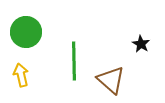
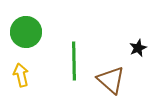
black star: moved 3 px left, 4 px down; rotated 18 degrees clockwise
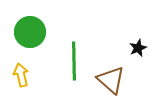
green circle: moved 4 px right
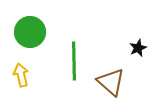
brown triangle: moved 2 px down
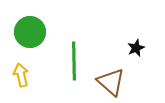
black star: moved 2 px left
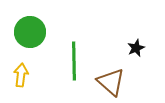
yellow arrow: rotated 20 degrees clockwise
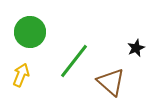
green line: rotated 39 degrees clockwise
yellow arrow: rotated 15 degrees clockwise
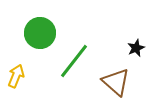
green circle: moved 10 px right, 1 px down
yellow arrow: moved 5 px left, 1 px down
brown triangle: moved 5 px right
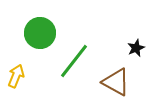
brown triangle: rotated 12 degrees counterclockwise
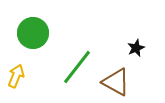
green circle: moved 7 px left
green line: moved 3 px right, 6 px down
